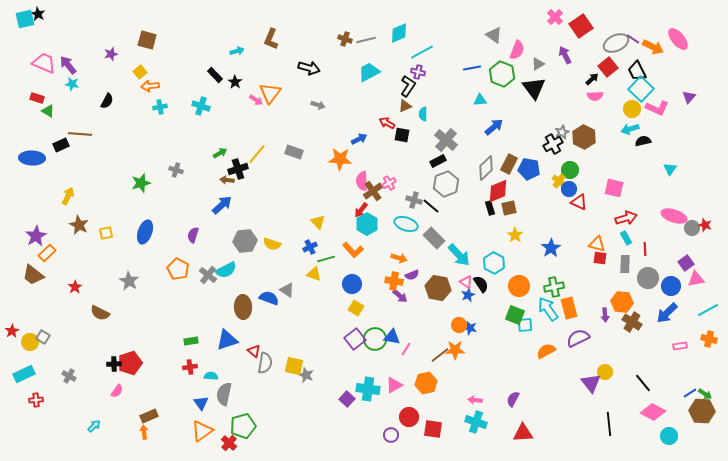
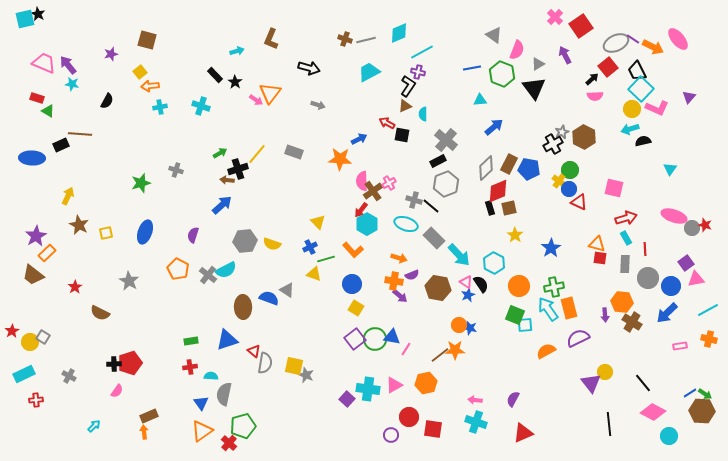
red triangle at (523, 433): rotated 20 degrees counterclockwise
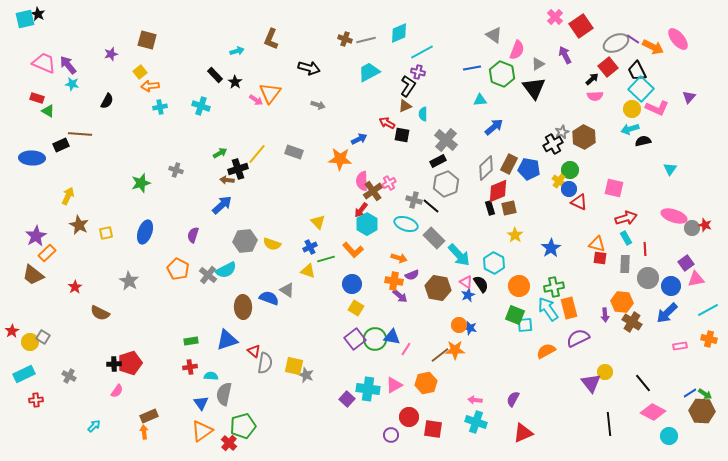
yellow triangle at (314, 274): moved 6 px left, 3 px up
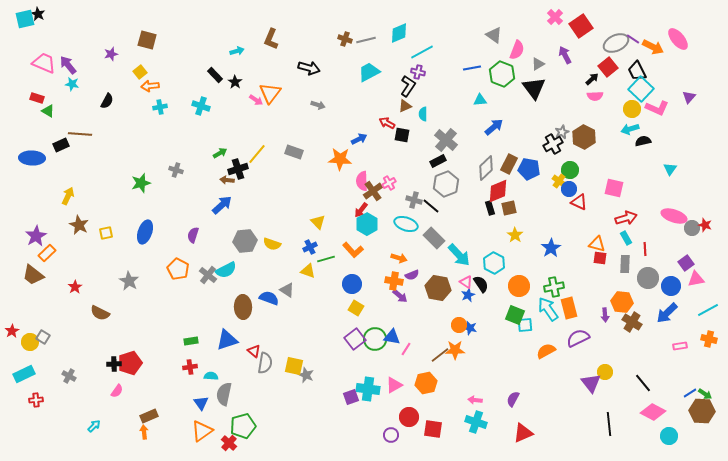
purple square at (347, 399): moved 4 px right, 2 px up; rotated 28 degrees clockwise
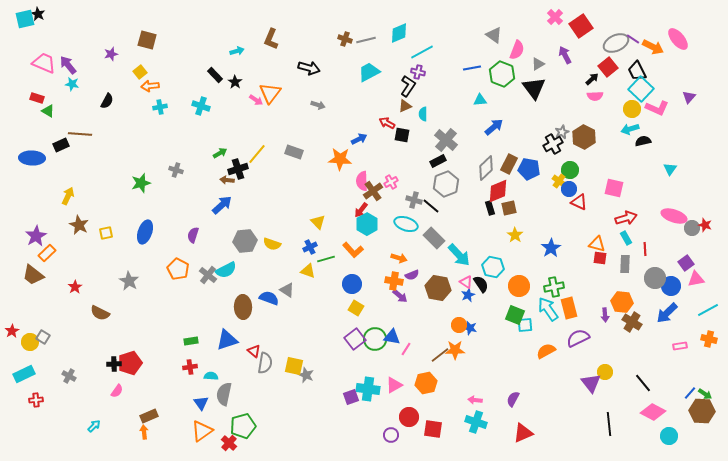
pink cross at (389, 183): moved 2 px right, 1 px up
cyan hexagon at (494, 263): moved 1 px left, 4 px down; rotated 15 degrees counterclockwise
gray circle at (648, 278): moved 7 px right
blue line at (690, 393): rotated 16 degrees counterclockwise
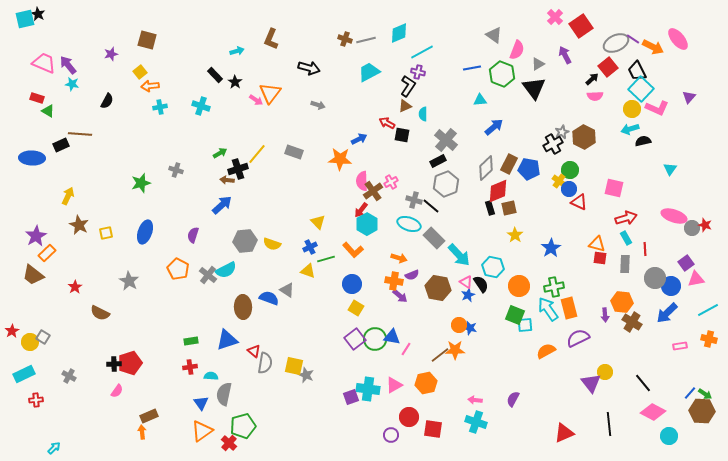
cyan ellipse at (406, 224): moved 3 px right
cyan arrow at (94, 426): moved 40 px left, 22 px down
orange arrow at (144, 432): moved 2 px left
red triangle at (523, 433): moved 41 px right
